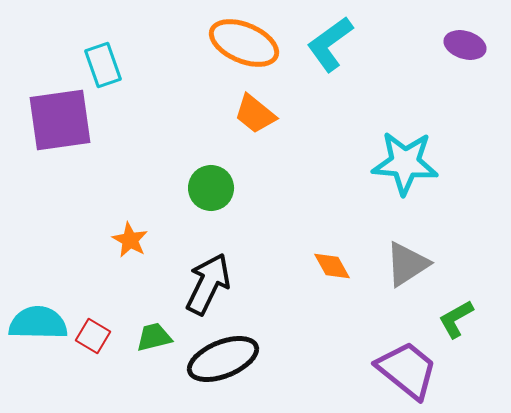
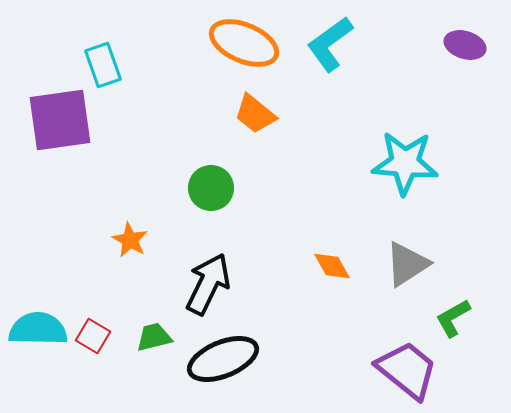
green L-shape: moved 3 px left, 1 px up
cyan semicircle: moved 6 px down
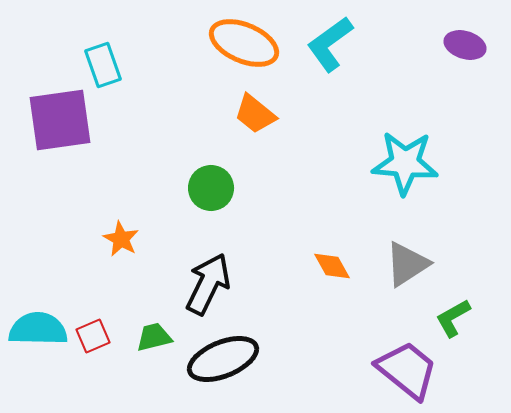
orange star: moved 9 px left, 1 px up
red square: rotated 36 degrees clockwise
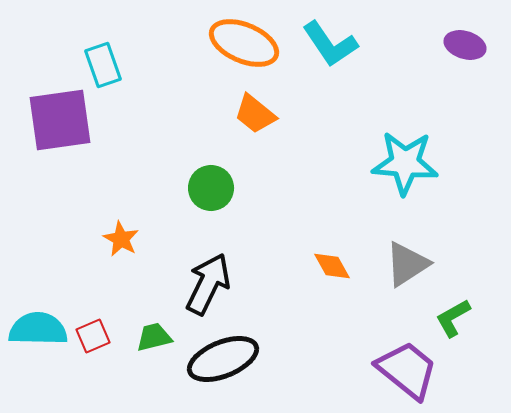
cyan L-shape: rotated 88 degrees counterclockwise
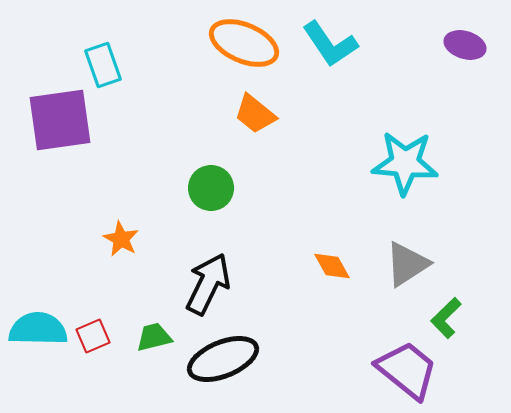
green L-shape: moved 7 px left; rotated 15 degrees counterclockwise
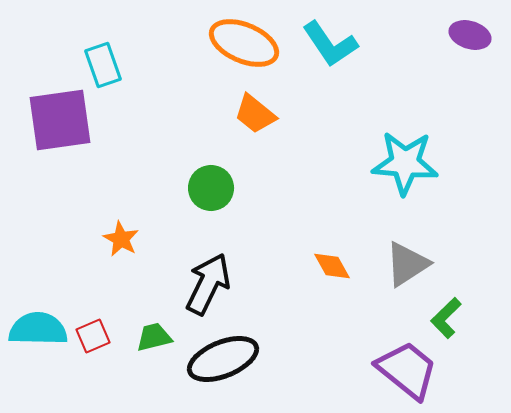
purple ellipse: moved 5 px right, 10 px up
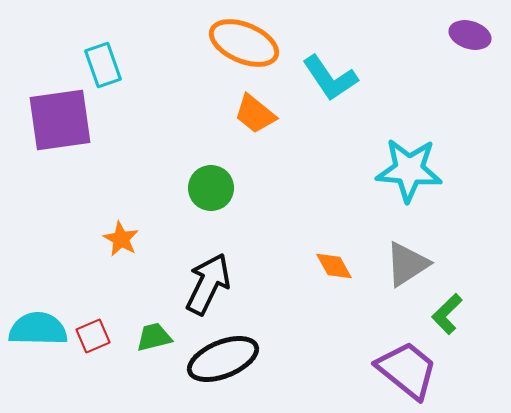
cyan L-shape: moved 34 px down
cyan star: moved 4 px right, 7 px down
orange diamond: moved 2 px right
green L-shape: moved 1 px right, 4 px up
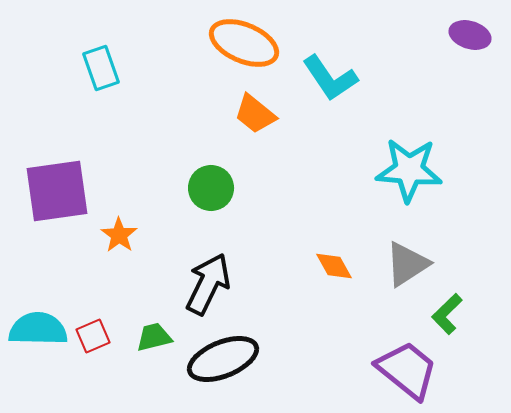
cyan rectangle: moved 2 px left, 3 px down
purple square: moved 3 px left, 71 px down
orange star: moved 2 px left, 4 px up; rotated 6 degrees clockwise
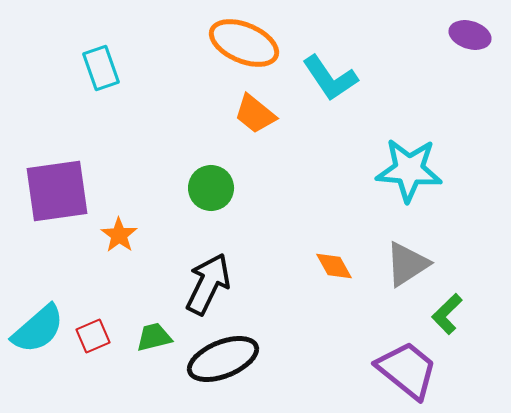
cyan semicircle: rotated 138 degrees clockwise
